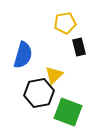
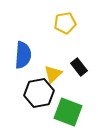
black rectangle: moved 20 px down; rotated 24 degrees counterclockwise
blue semicircle: rotated 12 degrees counterclockwise
yellow triangle: moved 1 px left, 1 px up
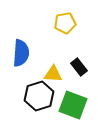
blue semicircle: moved 2 px left, 2 px up
yellow triangle: rotated 48 degrees clockwise
black hexagon: moved 3 px down; rotated 8 degrees counterclockwise
green square: moved 5 px right, 7 px up
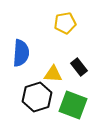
black hexagon: moved 2 px left, 1 px down
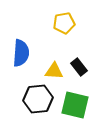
yellow pentagon: moved 1 px left
yellow triangle: moved 1 px right, 3 px up
black hexagon: moved 1 px right, 2 px down; rotated 12 degrees clockwise
green square: moved 2 px right; rotated 8 degrees counterclockwise
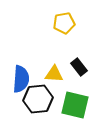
blue semicircle: moved 26 px down
yellow triangle: moved 3 px down
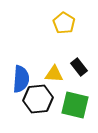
yellow pentagon: rotated 30 degrees counterclockwise
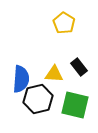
black hexagon: rotated 8 degrees counterclockwise
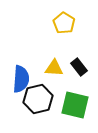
yellow triangle: moved 6 px up
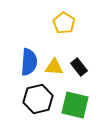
yellow triangle: moved 1 px up
blue semicircle: moved 8 px right, 17 px up
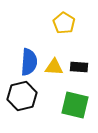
black rectangle: rotated 48 degrees counterclockwise
black hexagon: moved 16 px left, 3 px up
